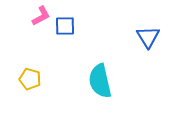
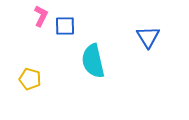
pink L-shape: rotated 35 degrees counterclockwise
cyan semicircle: moved 7 px left, 20 px up
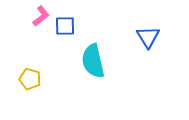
pink L-shape: rotated 25 degrees clockwise
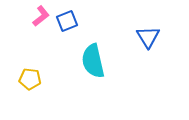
blue square: moved 2 px right, 5 px up; rotated 20 degrees counterclockwise
yellow pentagon: rotated 10 degrees counterclockwise
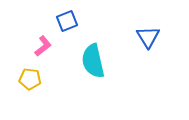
pink L-shape: moved 2 px right, 30 px down
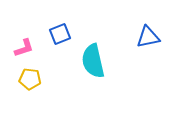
blue square: moved 7 px left, 13 px down
blue triangle: rotated 50 degrees clockwise
pink L-shape: moved 19 px left, 2 px down; rotated 20 degrees clockwise
